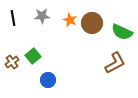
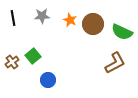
brown circle: moved 1 px right, 1 px down
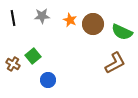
brown cross: moved 1 px right, 2 px down; rotated 24 degrees counterclockwise
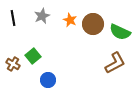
gray star: rotated 21 degrees counterclockwise
green semicircle: moved 2 px left
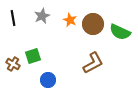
green square: rotated 21 degrees clockwise
brown L-shape: moved 22 px left
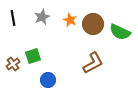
gray star: moved 1 px down
brown cross: rotated 24 degrees clockwise
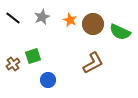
black line: rotated 42 degrees counterclockwise
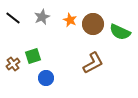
blue circle: moved 2 px left, 2 px up
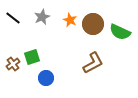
green square: moved 1 px left, 1 px down
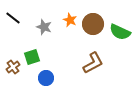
gray star: moved 2 px right, 10 px down; rotated 28 degrees counterclockwise
brown cross: moved 3 px down
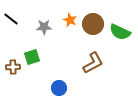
black line: moved 2 px left, 1 px down
gray star: rotated 21 degrees counterclockwise
brown cross: rotated 32 degrees clockwise
blue circle: moved 13 px right, 10 px down
